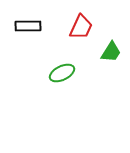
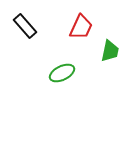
black rectangle: moved 3 px left; rotated 50 degrees clockwise
green trapezoid: moved 1 px left, 1 px up; rotated 20 degrees counterclockwise
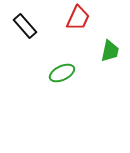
red trapezoid: moved 3 px left, 9 px up
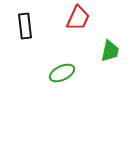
black rectangle: rotated 35 degrees clockwise
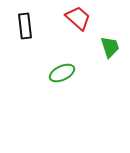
red trapezoid: rotated 72 degrees counterclockwise
green trapezoid: moved 4 px up; rotated 30 degrees counterclockwise
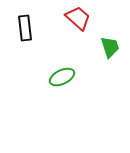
black rectangle: moved 2 px down
green ellipse: moved 4 px down
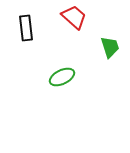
red trapezoid: moved 4 px left, 1 px up
black rectangle: moved 1 px right
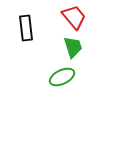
red trapezoid: rotated 8 degrees clockwise
green trapezoid: moved 37 px left
